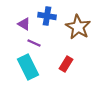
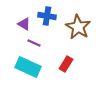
cyan rectangle: rotated 40 degrees counterclockwise
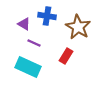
red rectangle: moved 8 px up
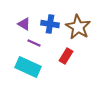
blue cross: moved 3 px right, 8 px down
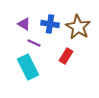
cyan rectangle: rotated 40 degrees clockwise
